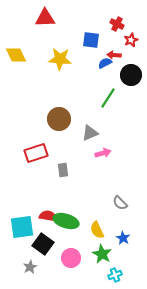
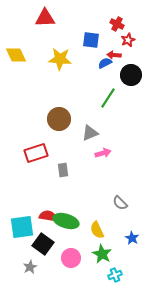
red star: moved 3 px left
blue star: moved 9 px right
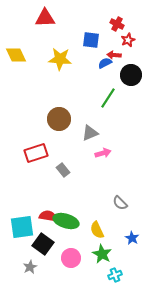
gray rectangle: rotated 32 degrees counterclockwise
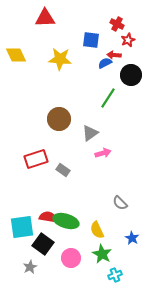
gray triangle: rotated 12 degrees counterclockwise
red rectangle: moved 6 px down
gray rectangle: rotated 16 degrees counterclockwise
red semicircle: moved 1 px down
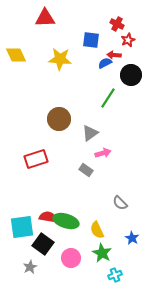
gray rectangle: moved 23 px right
green star: moved 1 px up
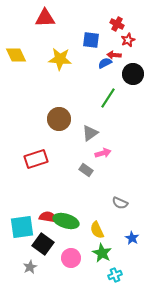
black circle: moved 2 px right, 1 px up
gray semicircle: rotated 21 degrees counterclockwise
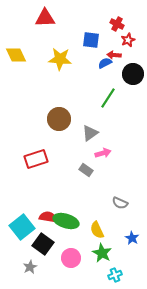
cyan square: rotated 30 degrees counterclockwise
